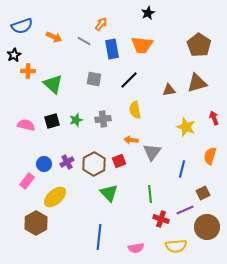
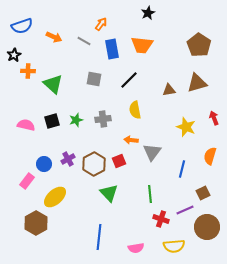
purple cross at (67, 162): moved 1 px right, 3 px up
yellow semicircle at (176, 246): moved 2 px left
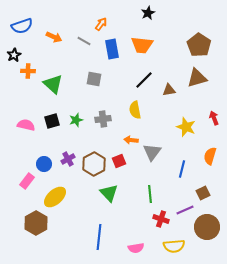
black line at (129, 80): moved 15 px right
brown triangle at (197, 83): moved 5 px up
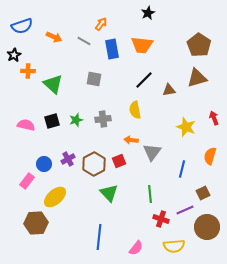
brown hexagon at (36, 223): rotated 25 degrees clockwise
pink semicircle at (136, 248): rotated 42 degrees counterclockwise
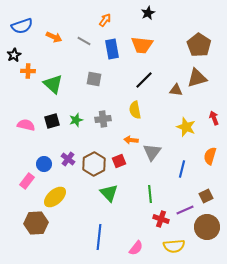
orange arrow at (101, 24): moved 4 px right, 4 px up
brown triangle at (169, 90): moved 7 px right; rotated 16 degrees clockwise
purple cross at (68, 159): rotated 24 degrees counterclockwise
brown square at (203, 193): moved 3 px right, 3 px down
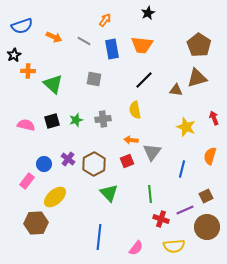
red square at (119, 161): moved 8 px right
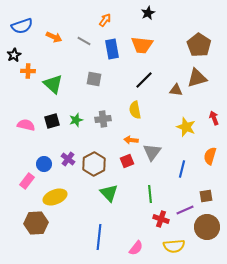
brown square at (206, 196): rotated 16 degrees clockwise
yellow ellipse at (55, 197): rotated 20 degrees clockwise
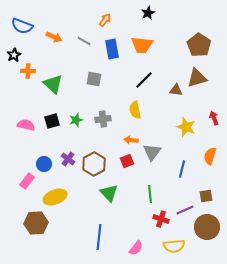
blue semicircle at (22, 26): rotated 40 degrees clockwise
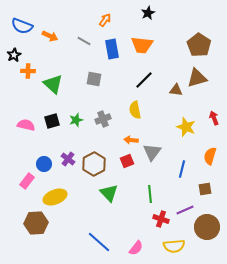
orange arrow at (54, 37): moved 4 px left, 1 px up
gray cross at (103, 119): rotated 14 degrees counterclockwise
brown square at (206, 196): moved 1 px left, 7 px up
blue line at (99, 237): moved 5 px down; rotated 55 degrees counterclockwise
